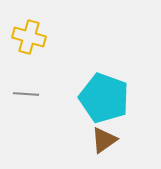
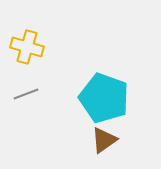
yellow cross: moved 2 px left, 10 px down
gray line: rotated 25 degrees counterclockwise
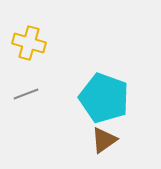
yellow cross: moved 2 px right, 4 px up
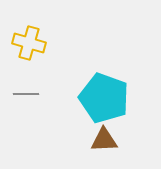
gray line: rotated 20 degrees clockwise
brown triangle: rotated 32 degrees clockwise
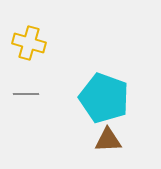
brown triangle: moved 4 px right
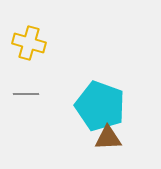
cyan pentagon: moved 4 px left, 8 px down
brown triangle: moved 2 px up
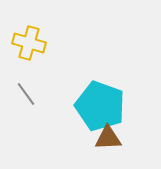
gray line: rotated 55 degrees clockwise
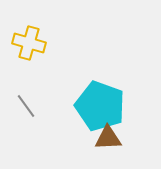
gray line: moved 12 px down
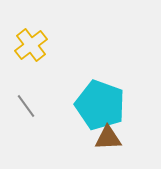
yellow cross: moved 2 px right, 2 px down; rotated 36 degrees clockwise
cyan pentagon: moved 1 px up
